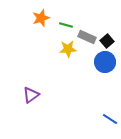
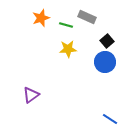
gray rectangle: moved 20 px up
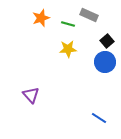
gray rectangle: moved 2 px right, 2 px up
green line: moved 2 px right, 1 px up
purple triangle: rotated 36 degrees counterclockwise
blue line: moved 11 px left, 1 px up
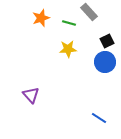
gray rectangle: moved 3 px up; rotated 24 degrees clockwise
green line: moved 1 px right, 1 px up
black square: rotated 16 degrees clockwise
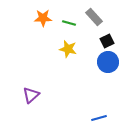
gray rectangle: moved 5 px right, 5 px down
orange star: moved 2 px right; rotated 18 degrees clockwise
yellow star: rotated 18 degrees clockwise
blue circle: moved 3 px right
purple triangle: rotated 30 degrees clockwise
blue line: rotated 49 degrees counterclockwise
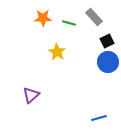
yellow star: moved 11 px left, 3 px down; rotated 18 degrees clockwise
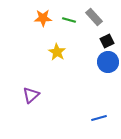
green line: moved 3 px up
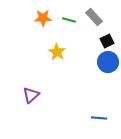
blue line: rotated 21 degrees clockwise
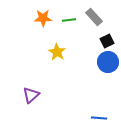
green line: rotated 24 degrees counterclockwise
